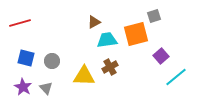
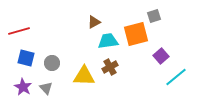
red line: moved 1 px left, 8 px down
cyan trapezoid: moved 1 px right, 1 px down
gray circle: moved 2 px down
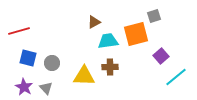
blue square: moved 2 px right
brown cross: rotated 28 degrees clockwise
purple star: moved 1 px right
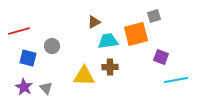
purple square: moved 1 px down; rotated 28 degrees counterclockwise
gray circle: moved 17 px up
cyan line: moved 3 px down; rotated 30 degrees clockwise
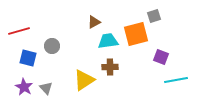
yellow triangle: moved 4 px down; rotated 35 degrees counterclockwise
